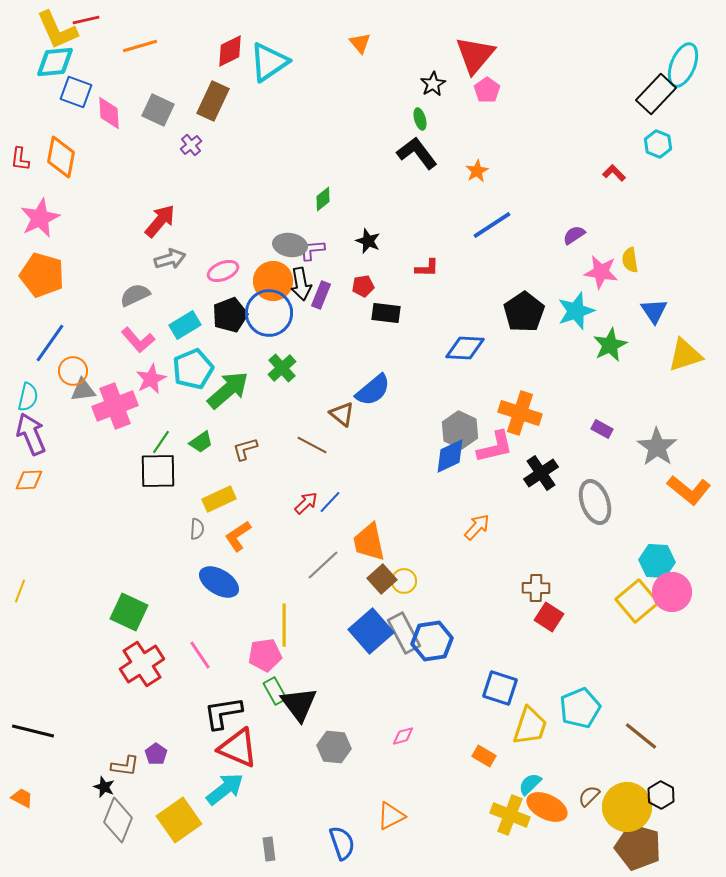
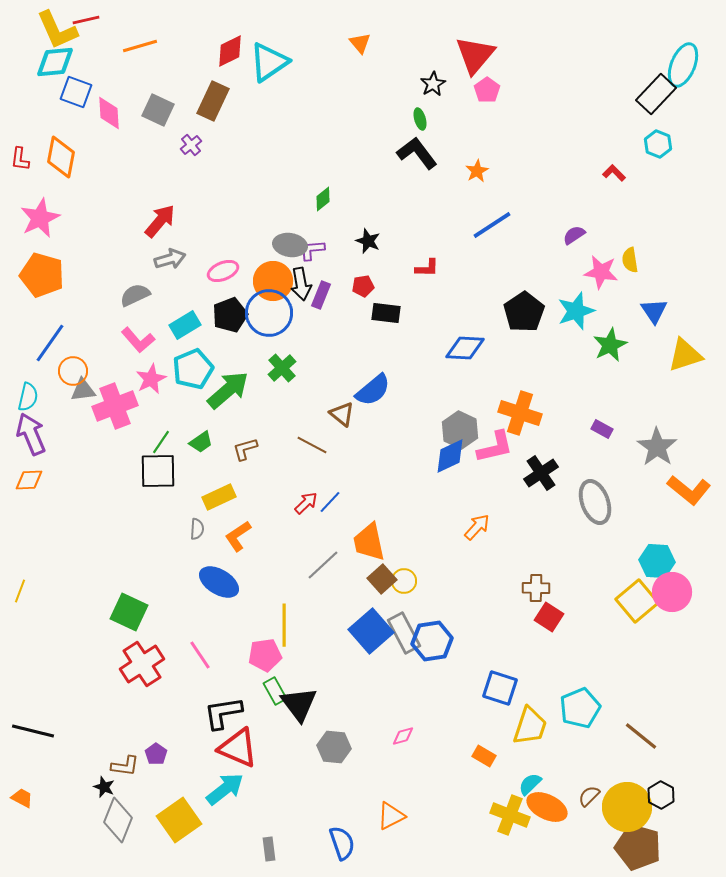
yellow rectangle at (219, 499): moved 2 px up
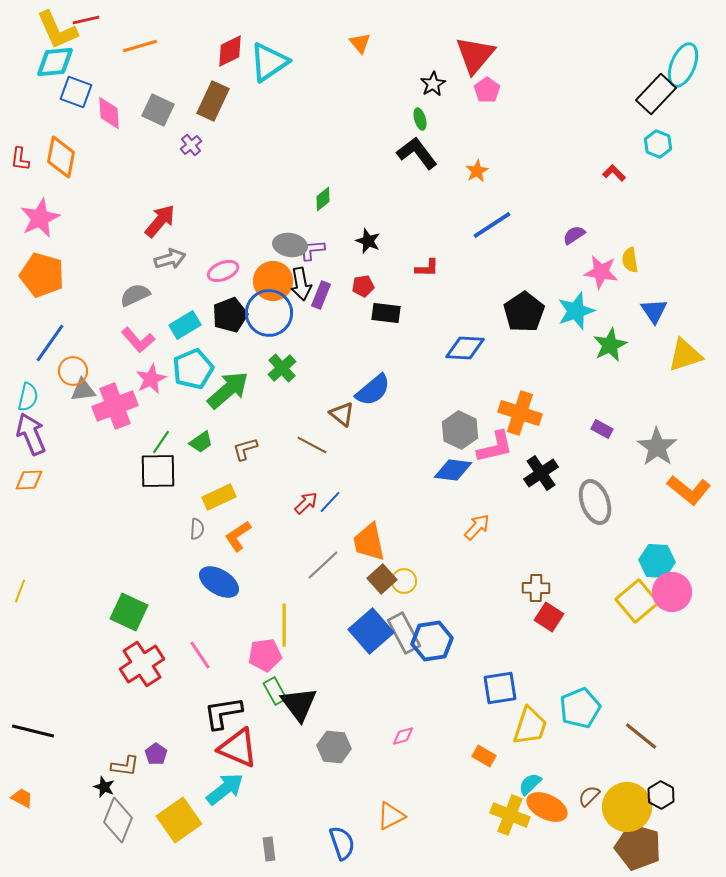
blue diamond at (450, 456): moved 3 px right, 14 px down; rotated 33 degrees clockwise
blue square at (500, 688): rotated 27 degrees counterclockwise
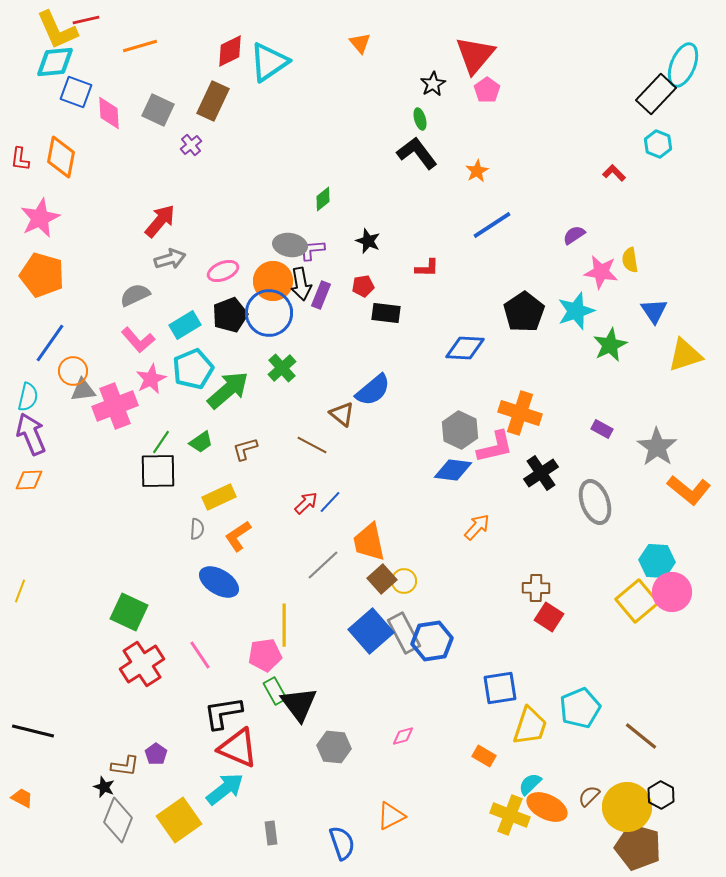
gray rectangle at (269, 849): moved 2 px right, 16 px up
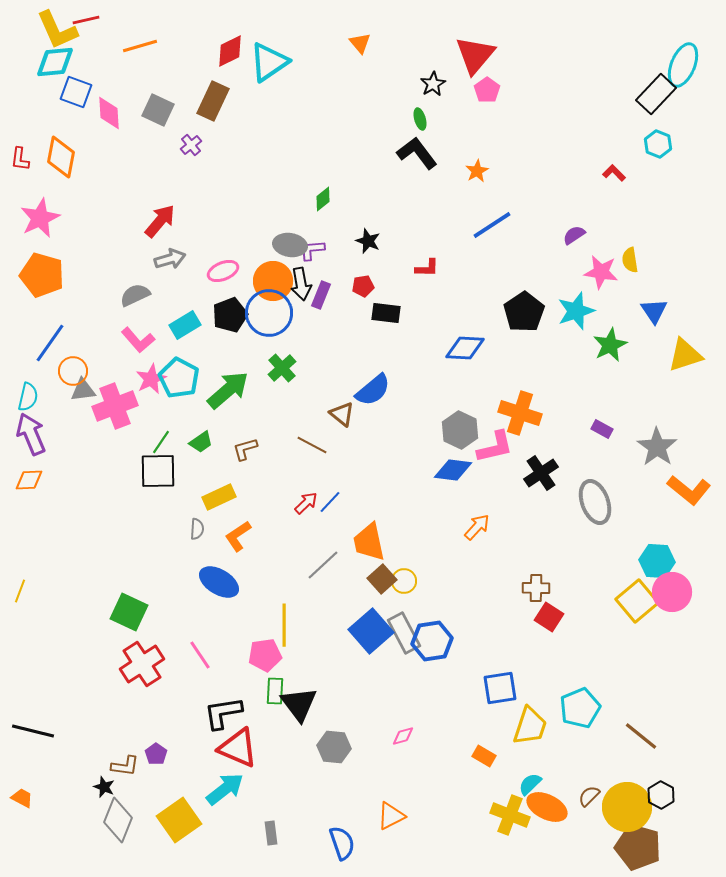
cyan pentagon at (193, 369): moved 14 px left, 9 px down; rotated 21 degrees counterclockwise
green rectangle at (275, 691): rotated 32 degrees clockwise
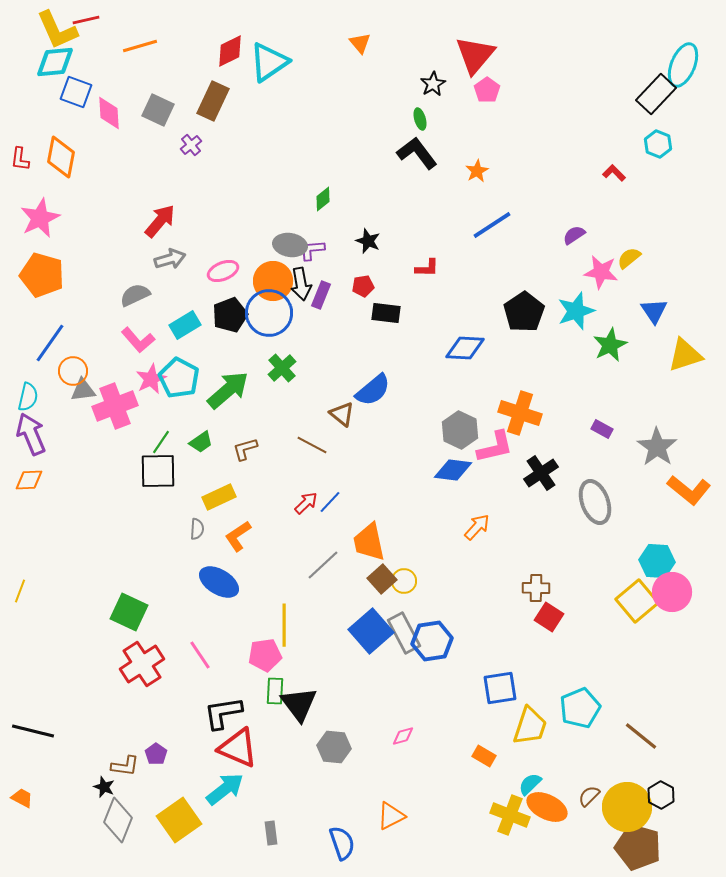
yellow semicircle at (630, 260): moved 1 px left, 2 px up; rotated 60 degrees clockwise
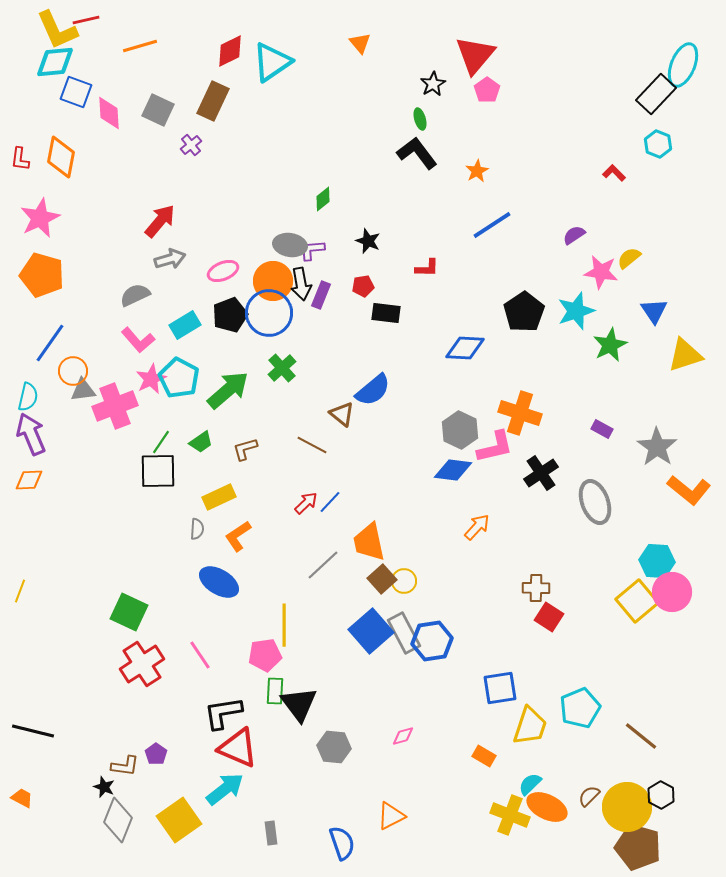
cyan triangle at (269, 62): moved 3 px right
